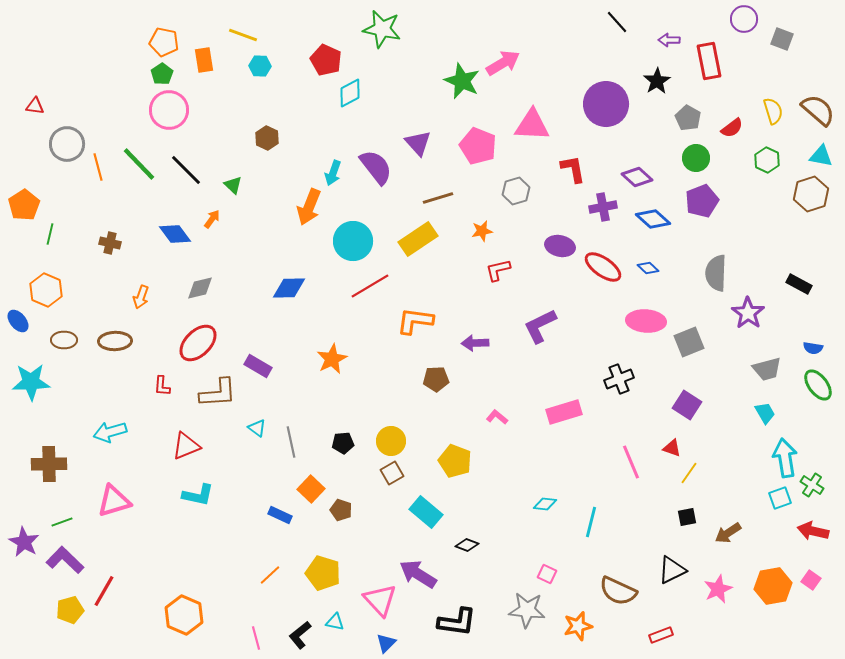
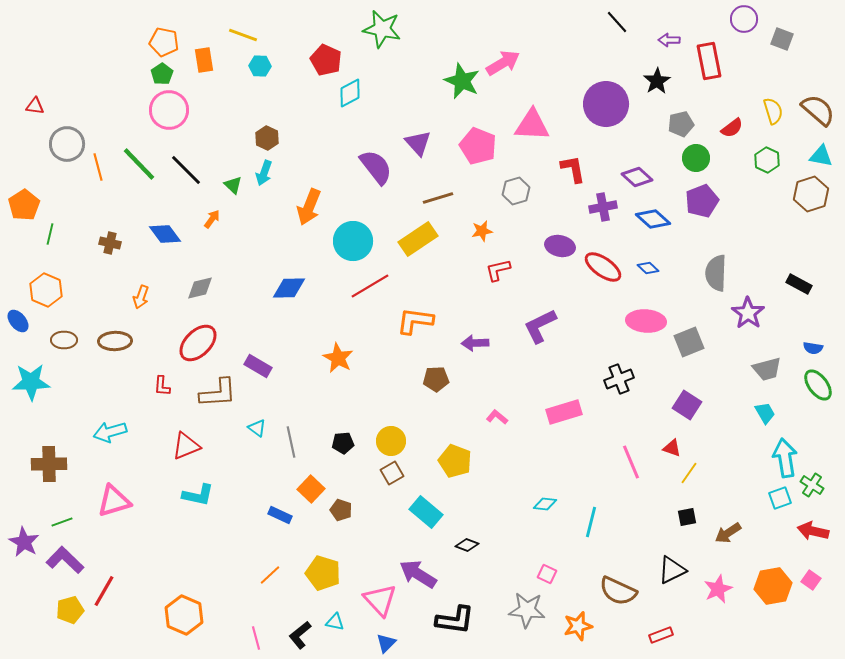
gray pentagon at (688, 118): moved 7 px left, 6 px down; rotated 30 degrees clockwise
cyan arrow at (333, 173): moved 69 px left
blue diamond at (175, 234): moved 10 px left
orange star at (332, 359): moved 6 px right, 1 px up; rotated 16 degrees counterclockwise
black L-shape at (457, 622): moved 2 px left, 2 px up
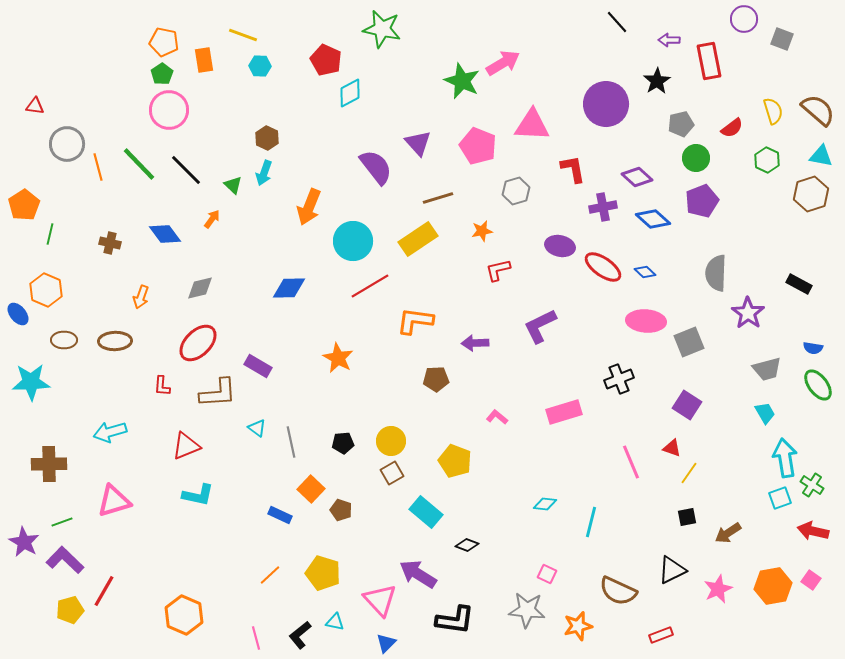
blue diamond at (648, 268): moved 3 px left, 4 px down
blue ellipse at (18, 321): moved 7 px up
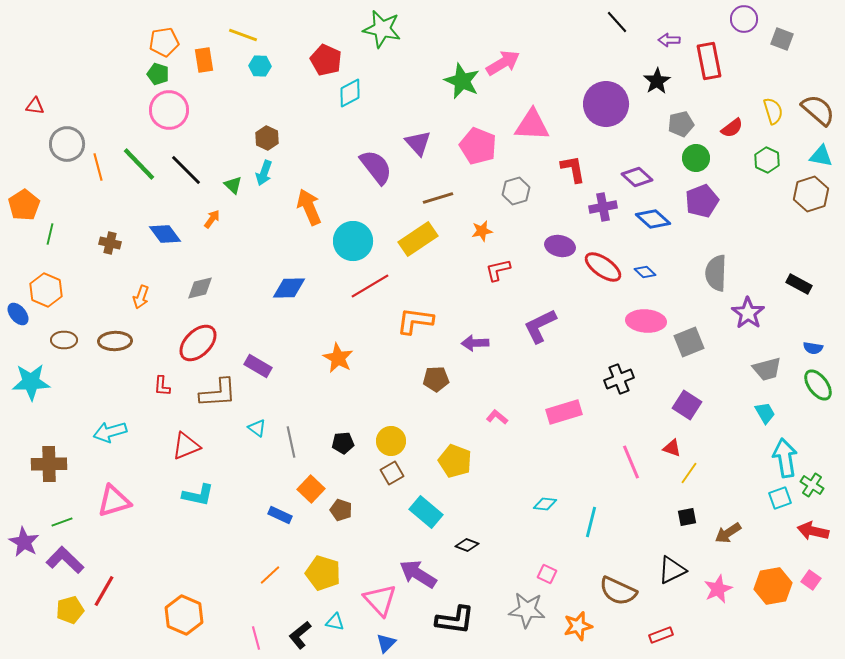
orange pentagon at (164, 42): rotated 20 degrees counterclockwise
green pentagon at (162, 74): moved 4 px left; rotated 20 degrees counterclockwise
orange arrow at (309, 207): rotated 135 degrees clockwise
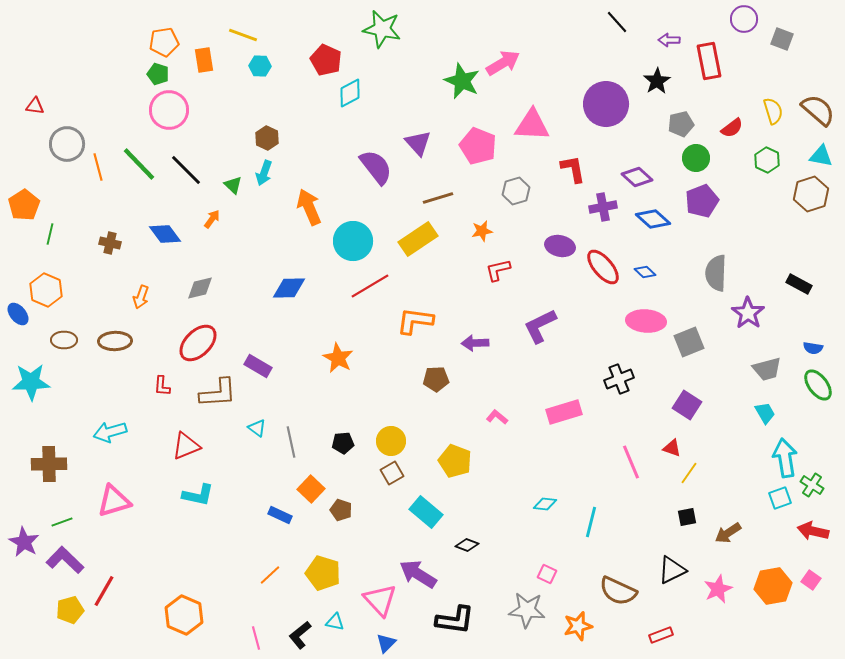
red ellipse at (603, 267): rotated 15 degrees clockwise
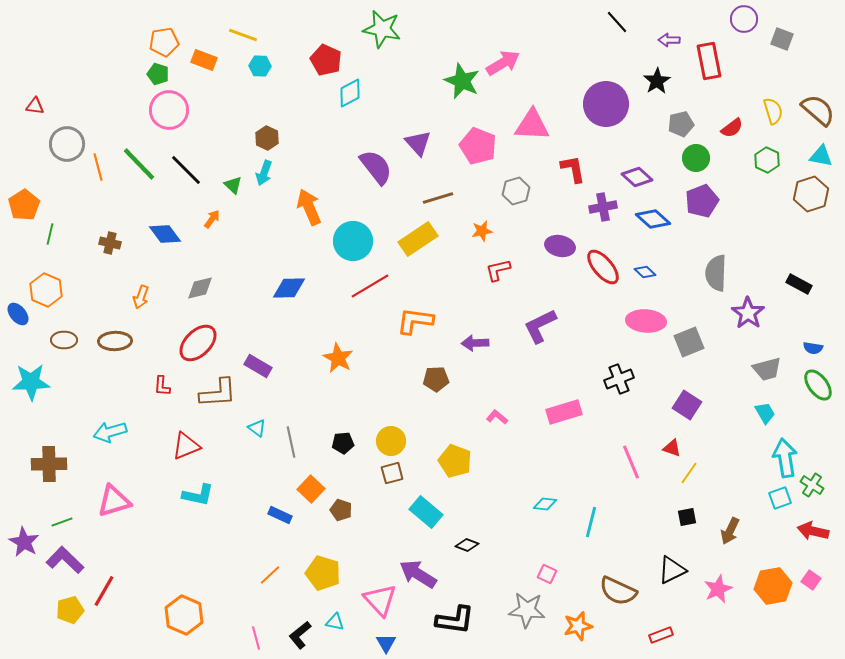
orange rectangle at (204, 60): rotated 60 degrees counterclockwise
brown square at (392, 473): rotated 15 degrees clockwise
brown arrow at (728, 533): moved 2 px right, 2 px up; rotated 32 degrees counterclockwise
blue triangle at (386, 643): rotated 15 degrees counterclockwise
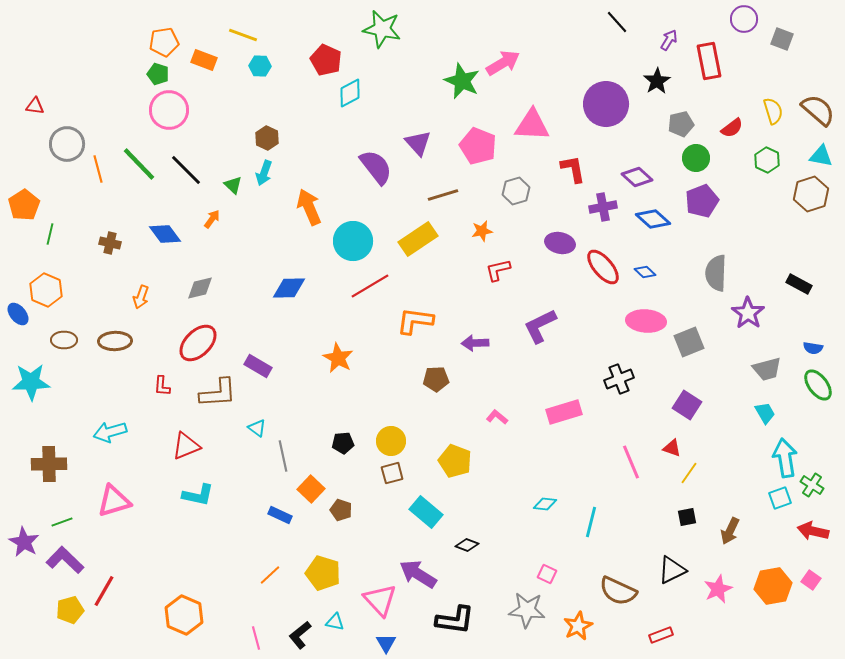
purple arrow at (669, 40): rotated 120 degrees clockwise
orange line at (98, 167): moved 2 px down
brown line at (438, 198): moved 5 px right, 3 px up
purple ellipse at (560, 246): moved 3 px up
gray line at (291, 442): moved 8 px left, 14 px down
orange star at (578, 626): rotated 12 degrees counterclockwise
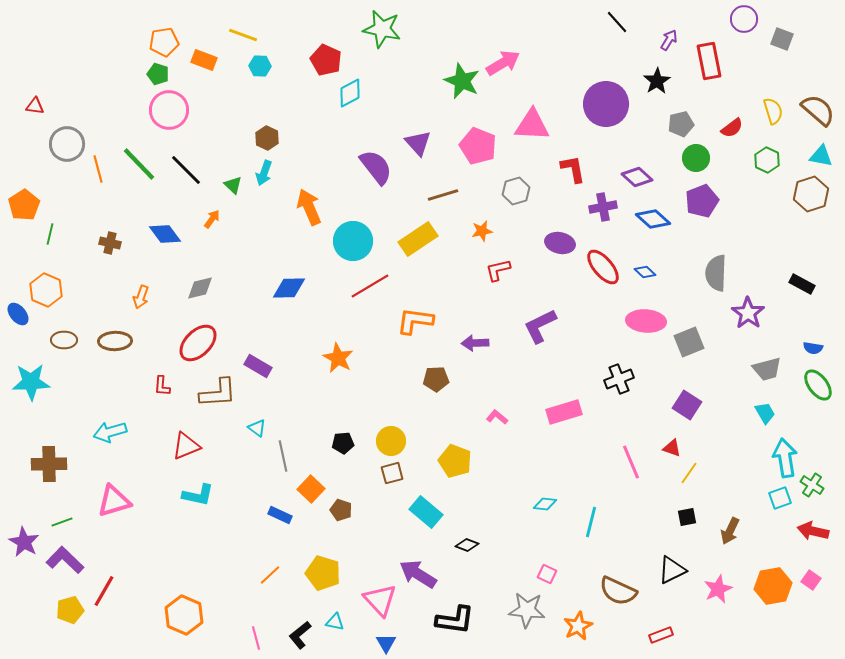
black rectangle at (799, 284): moved 3 px right
